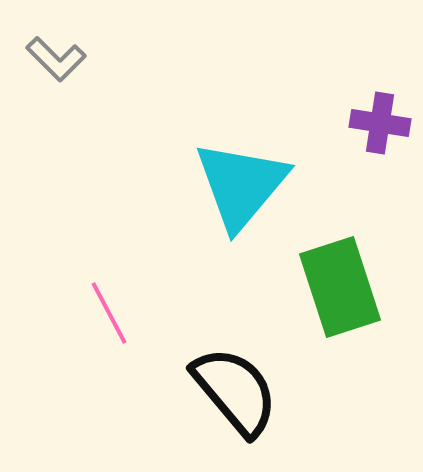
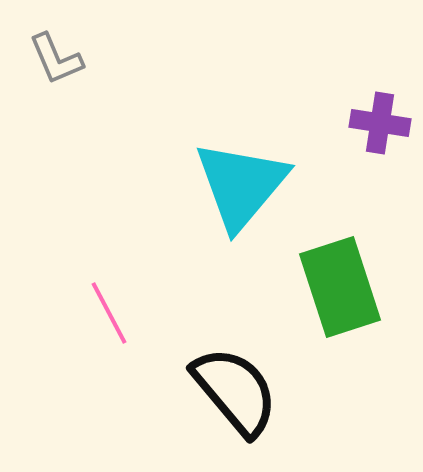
gray L-shape: rotated 22 degrees clockwise
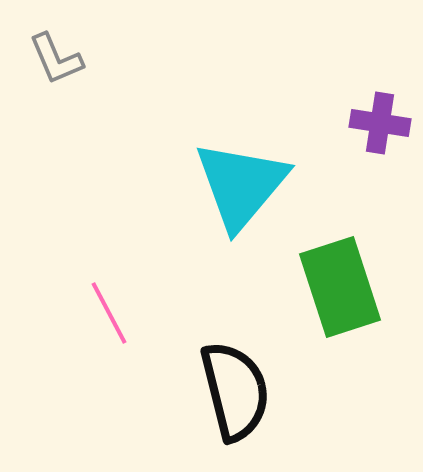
black semicircle: rotated 26 degrees clockwise
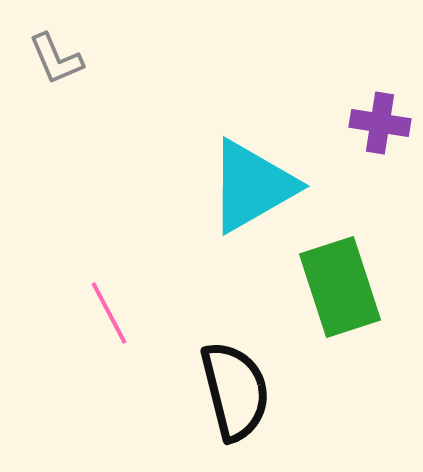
cyan triangle: moved 11 px right, 1 px down; rotated 20 degrees clockwise
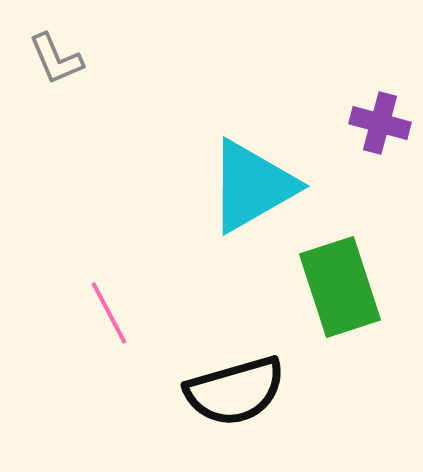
purple cross: rotated 6 degrees clockwise
black semicircle: rotated 88 degrees clockwise
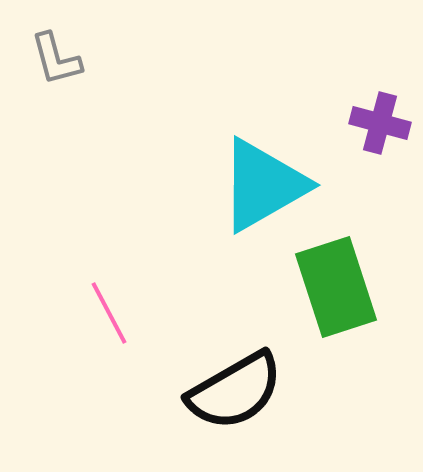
gray L-shape: rotated 8 degrees clockwise
cyan triangle: moved 11 px right, 1 px up
green rectangle: moved 4 px left
black semicircle: rotated 14 degrees counterclockwise
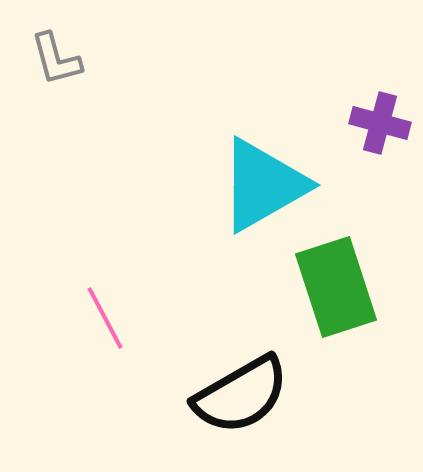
pink line: moved 4 px left, 5 px down
black semicircle: moved 6 px right, 4 px down
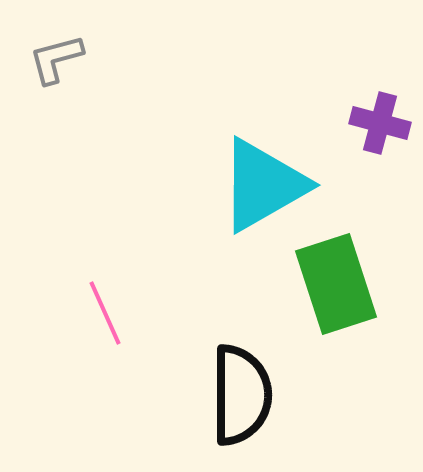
gray L-shape: rotated 90 degrees clockwise
green rectangle: moved 3 px up
pink line: moved 5 px up; rotated 4 degrees clockwise
black semicircle: rotated 60 degrees counterclockwise
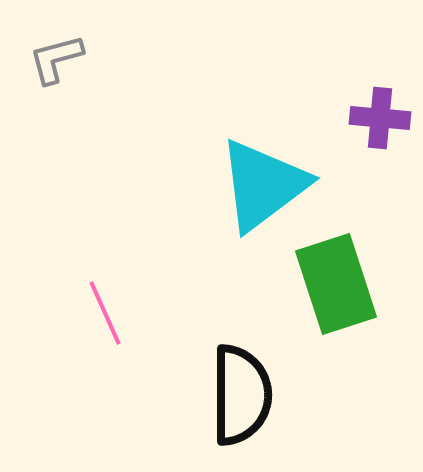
purple cross: moved 5 px up; rotated 10 degrees counterclockwise
cyan triangle: rotated 7 degrees counterclockwise
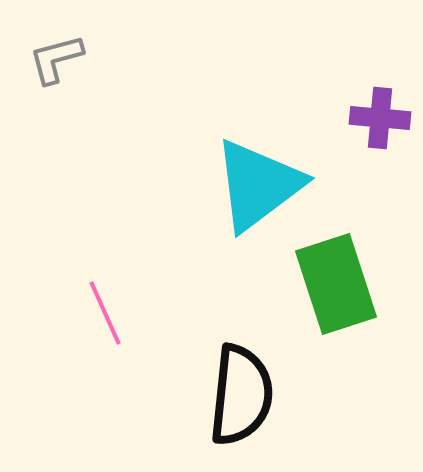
cyan triangle: moved 5 px left
black semicircle: rotated 6 degrees clockwise
